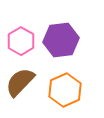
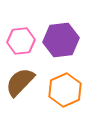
pink hexagon: rotated 24 degrees clockwise
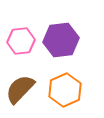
brown semicircle: moved 7 px down
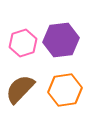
pink hexagon: moved 2 px right, 2 px down; rotated 12 degrees counterclockwise
orange hexagon: rotated 16 degrees clockwise
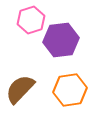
pink hexagon: moved 8 px right, 23 px up
orange hexagon: moved 5 px right
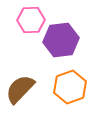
pink hexagon: rotated 16 degrees clockwise
orange hexagon: moved 3 px up; rotated 12 degrees counterclockwise
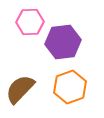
pink hexagon: moved 1 px left, 2 px down
purple hexagon: moved 2 px right, 2 px down
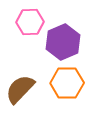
purple hexagon: rotated 16 degrees counterclockwise
orange hexagon: moved 3 px left, 4 px up; rotated 20 degrees clockwise
